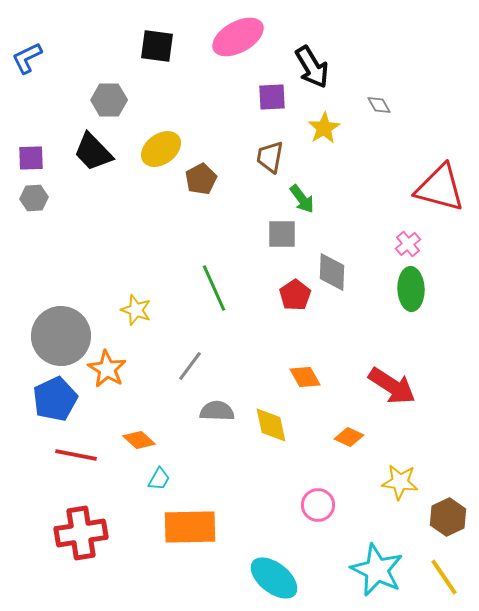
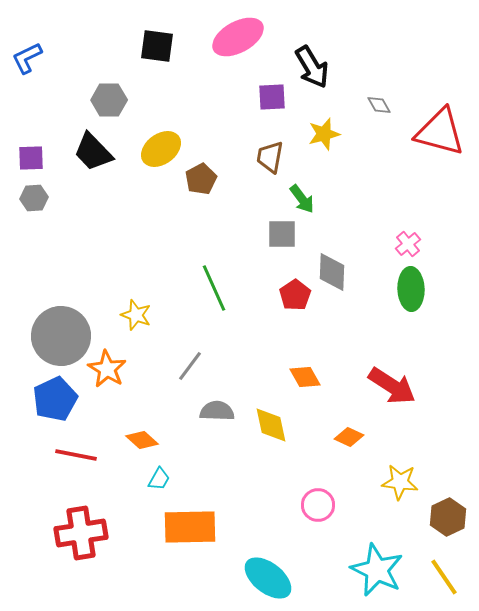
yellow star at (324, 128): moved 6 px down; rotated 16 degrees clockwise
red triangle at (440, 188): moved 56 px up
yellow star at (136, 310): moved 5 px down
orange diamond at (139, 440): moved 3 px right
cyan ellipse at (274, 578): moved 6 px left
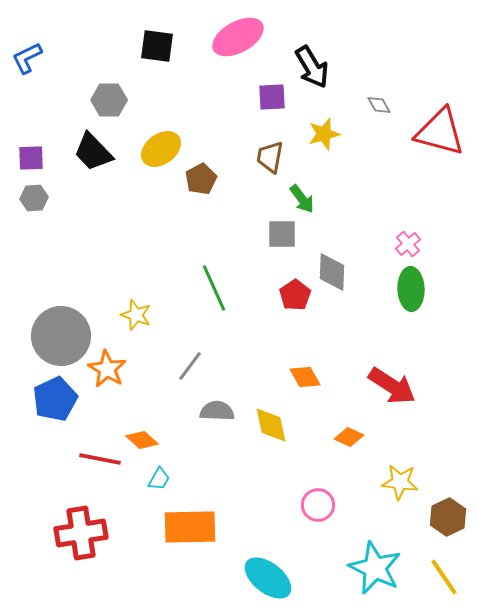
red line at (76, 455): moved 24 px right, 4 px down
cyan star at (377, 570): moved 2 px left, 2 px up
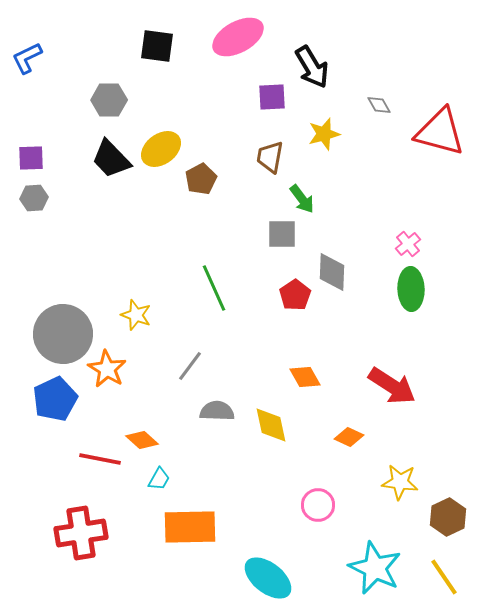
black trapezoid at (93, 152): moved 18 px right, 7 px down
gray circle at (61, 336): moved 2 px right, 2 px up
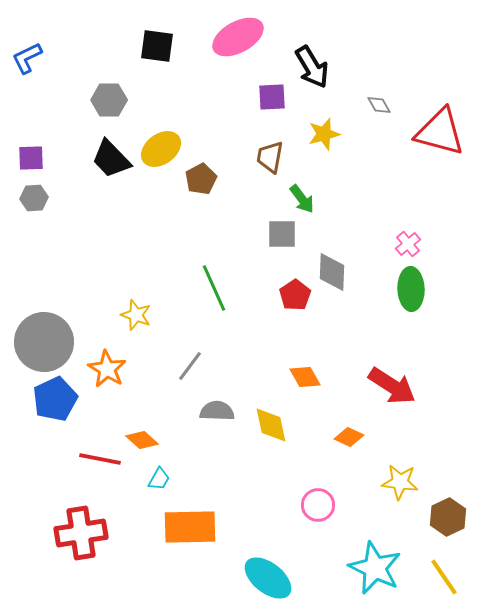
gray circle at (63, 334): moved 19 px left, 8 px down
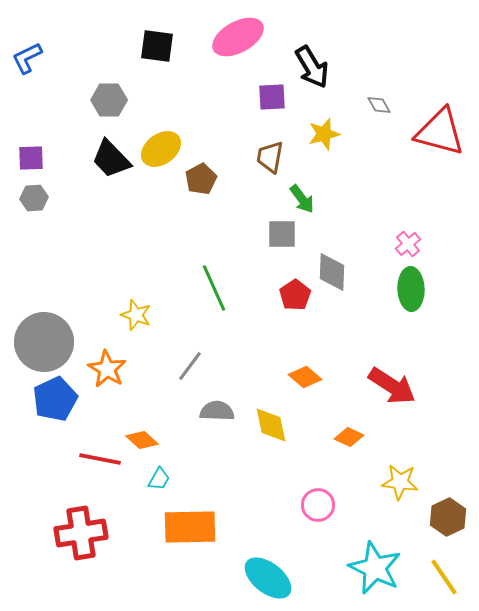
orange diamond at (305, 377): rotated 20 degrees counterclockwise
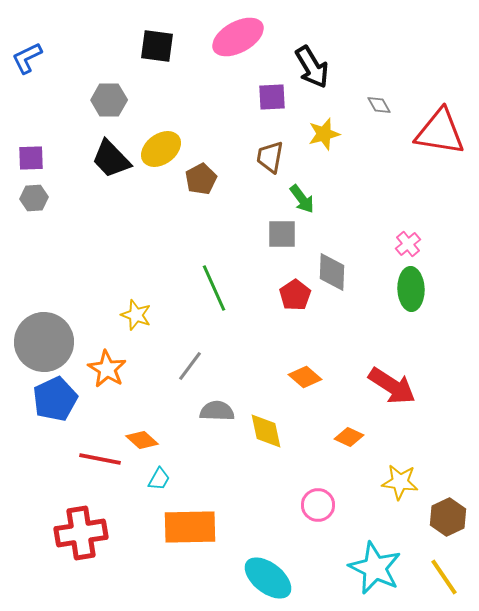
red triangle at (440, 132): rotated 6 degrees counterclockwise
yellow diamond at (271, 425): moved 5 px left, 6 px down
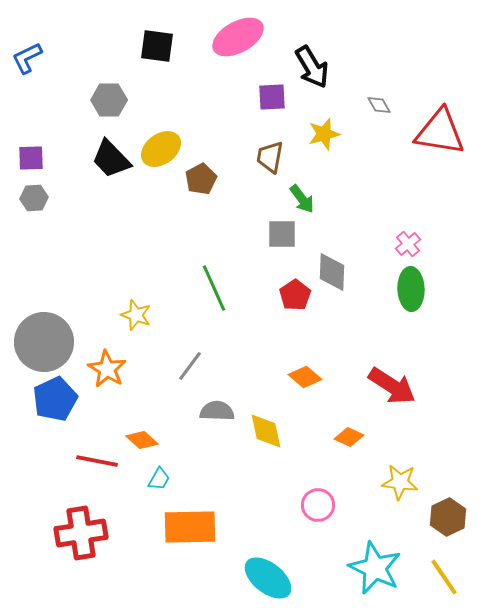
red line at (100, 459): moved 3 px left, 2 px down
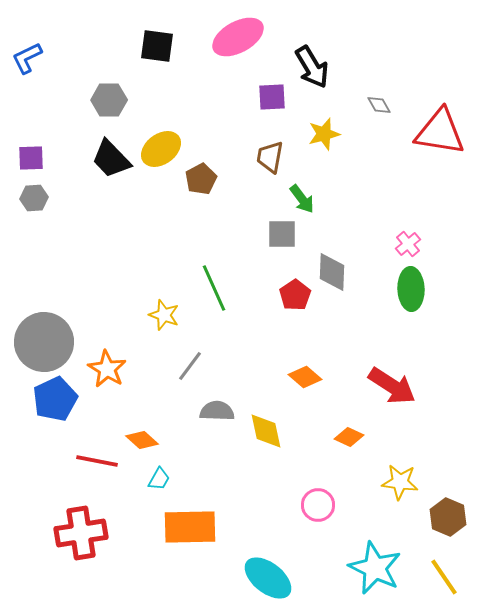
yellow star at (136, 315): moved 28 px right
brown hexagon at (448, 517): rotated 12 degrees counterclockwise
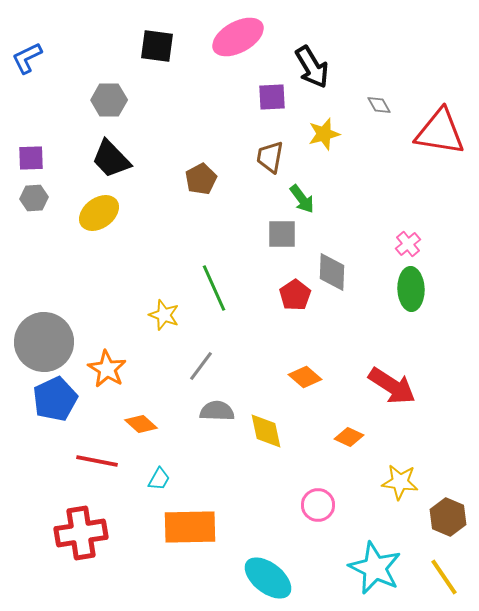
yellow ellipse at (161, 149): moved 62 px left, 64 px down
gray line at (190, 366): moved 11 px right
orange diamond at (142, 440): moved 1 px left, 16 px up
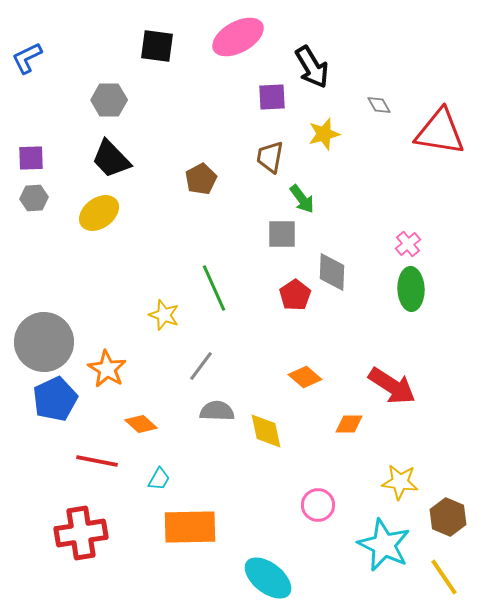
orange diamond at (349, 437): moved 13 px up; rotated 24 degrees counterclockwise
cyan star at (375, 568): moved 9 px right, 23 px up
